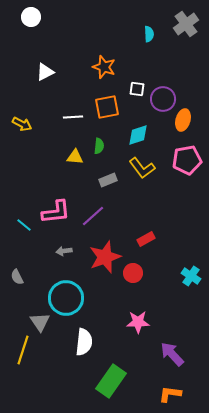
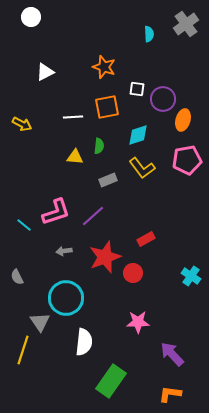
pink L-shape: rotated 12 degrees counterclockwise
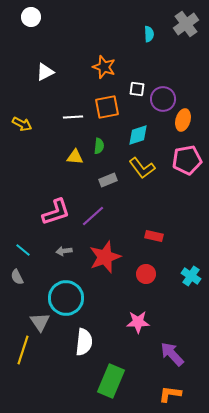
cyan line: moved 1 px left, 25 px down
red rectangle: moved 8 px right, 3 px up; rotated 42 degrees clockwise
red circle: moved 13 px right, 1 px down
green rectangle: rotated 12 degrees counterclockwise
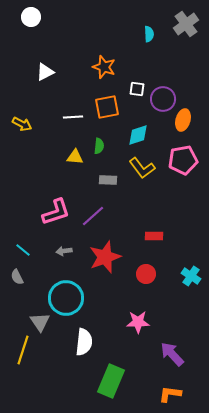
pink pentagon: moved 4 px left
gray rectangle: rotated 24 degrees clockwise
red rectangle: rotated 12 degrees counterclockwise
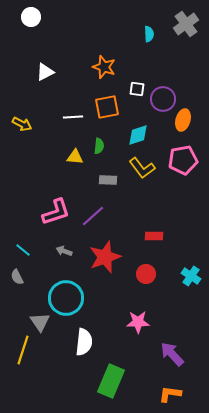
gray arrow: rotated 28 degrees clockwise
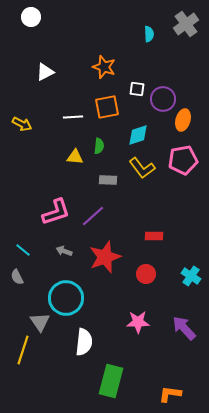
purple arrow: moved 12 px right, 26 px up
green rectangle: rotated 8 degrees counterclockwise
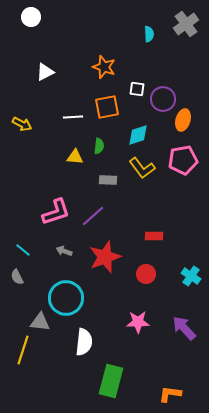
gray triangle: rotated 50 degrees counterclockwise
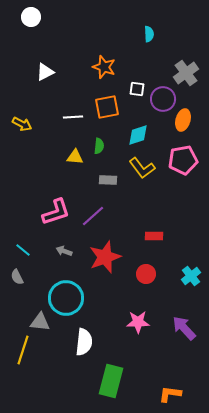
gray cross: moved 49 px down
cyan cross: rotated 18 degrees clockwise
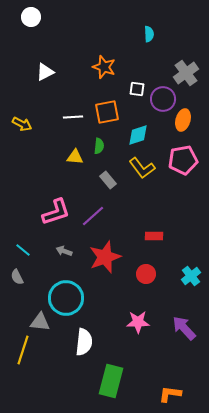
orange square: moved 5 px down
gray rectangle: rotated 48 degrees clockwise
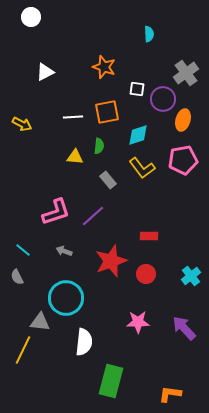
red rectangle: moved 5 px left
red star: moved 6 px right, 4 px down
yellow line: rotated 8 degrees clockwise
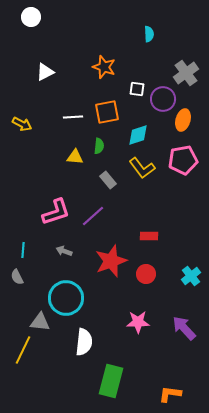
cyan line: rotated 56 degrees clockwise
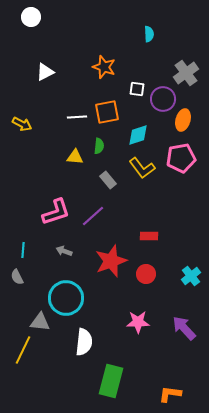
white line: moved 4 px right
pink pentagon: moved 2 px left, 2 px up
